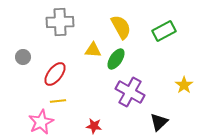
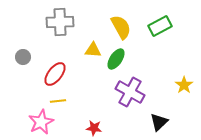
green rectangle: moved 4 px left, 5 px up
red star: moved 2 px down
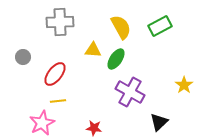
pink star: moved 1 px right, 1 px down
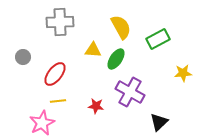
green rectangle: moved 2 px left, 13 px down
yellow star: moved 1 px left, 12 px up; rotated 30 degrees clockwise
red star: moved 2 px right, 22 px up
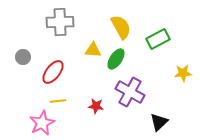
red ellipse: moved 2 px left, 2 px up
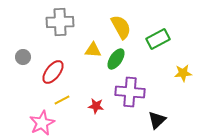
purple cross: rotated 24 degrees counterclockwise
yellow line: moved 4 px right, 1 px up; rotated 21 degrees counterclockwise
black triangle: moved 2 px left, 2 px up
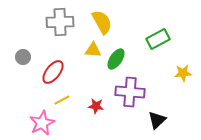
yellow semicircle: moved 19 px left, 5 px up
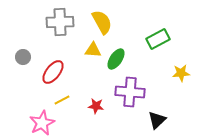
yellow star: moved 2 px left
